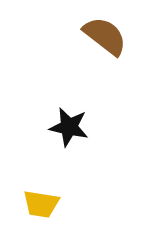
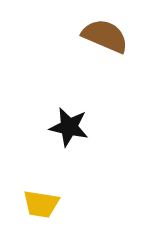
brown semicircle: rotated 15 degrees counterclockwise
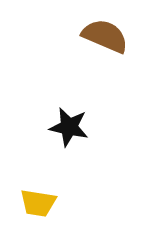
yellow trapezoid: moved 3 px left, 1 px up
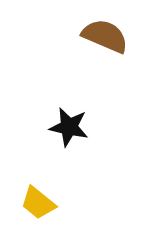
yellow trapezoid: rotated 30 degrees clockwise
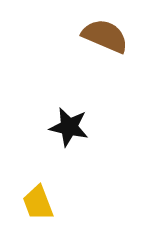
yellow trapezoid: rotated 30 degrees clockwise
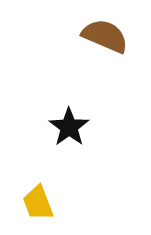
black star: rotated 24 degrees clockwise
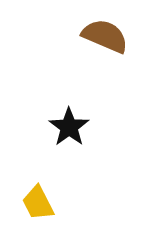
yellow trapezoid: rotated 6 degrees counterclockwise
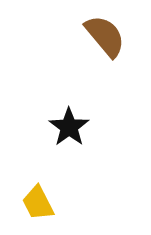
brown semicircle: rotated 27 degrees clockwise
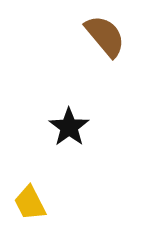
yellow trapezoid: moved 8 px left
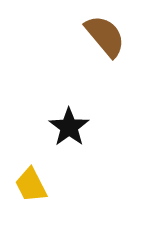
yellow trapezoid: moved 1 px right, 18 px up
